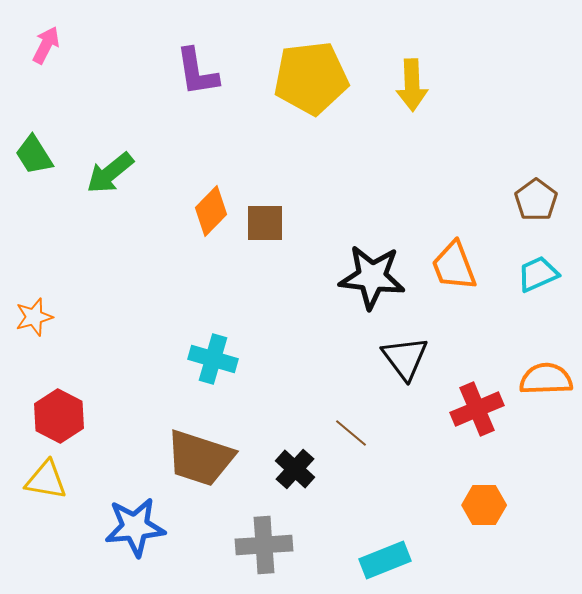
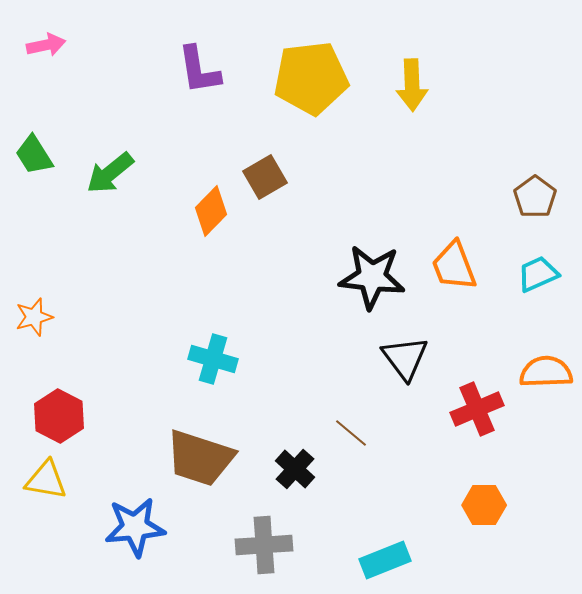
pink arrow: rotated 51 degrees clockwise
purple L-shape: moved 2 px right, 2 px up
brown pentagon: moved 1 px left, 3 px up
brown square: moved 46 px up; rotated 30 degrees counterclockwise
orange semicircle: moved 7 px up
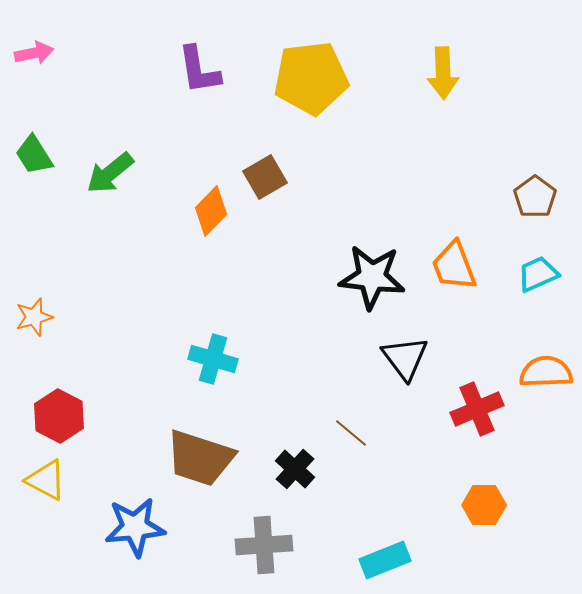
pink arrow: moved 12 px left, 8 px down
yellow arrow: moved 31 px right, 12 px up
yellow triangle: rotated 18 degrees clockwise
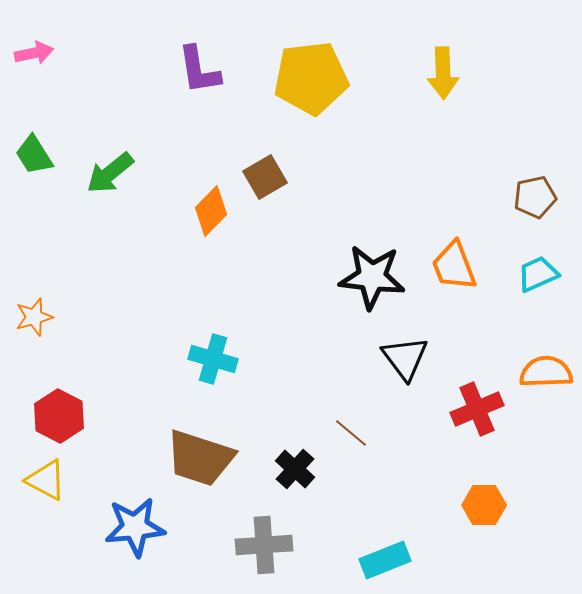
brown pentagon: rotated 24 degrees clockwise
